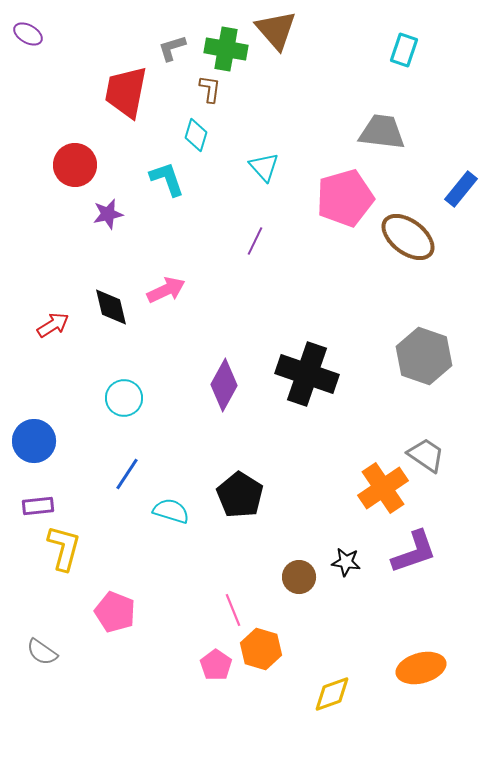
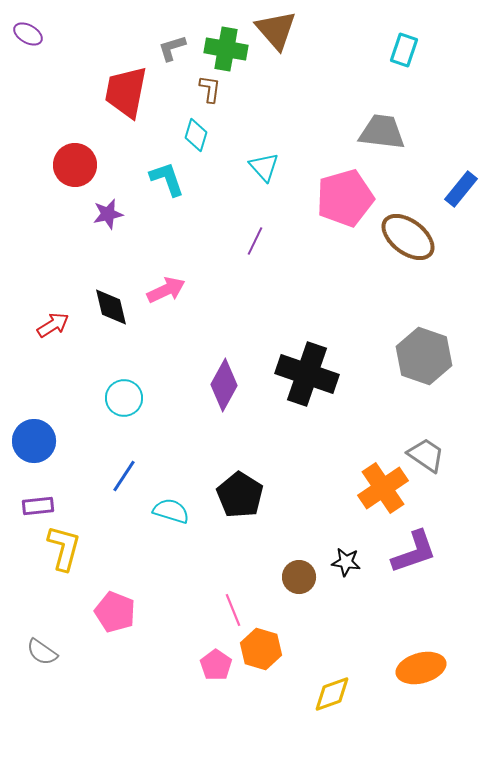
blue line at (127, 474): moved 3 px left, 2 px down
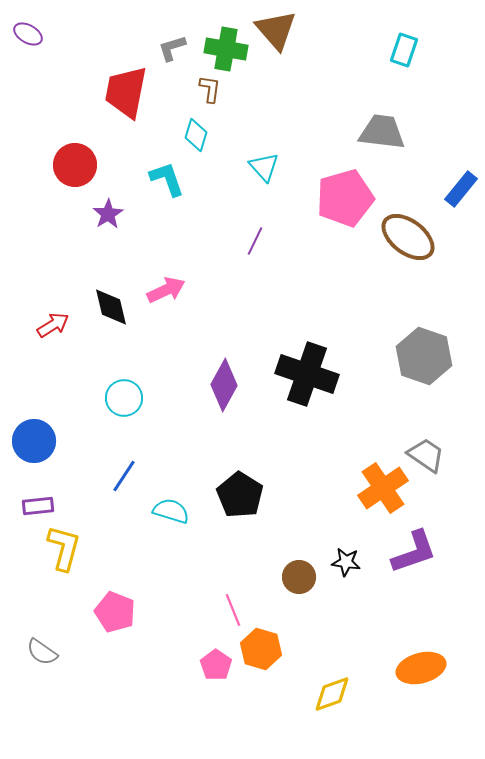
purple star at (108, 214): rotated 20 degrees counterclockwise
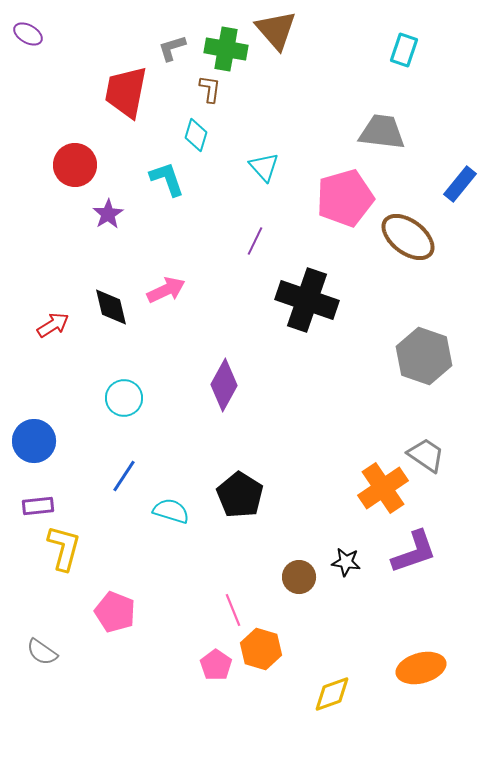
blue rectangle at (461, 189): moved 1 px left, 5 px up
black cross at (307, 374): moved 74 px up
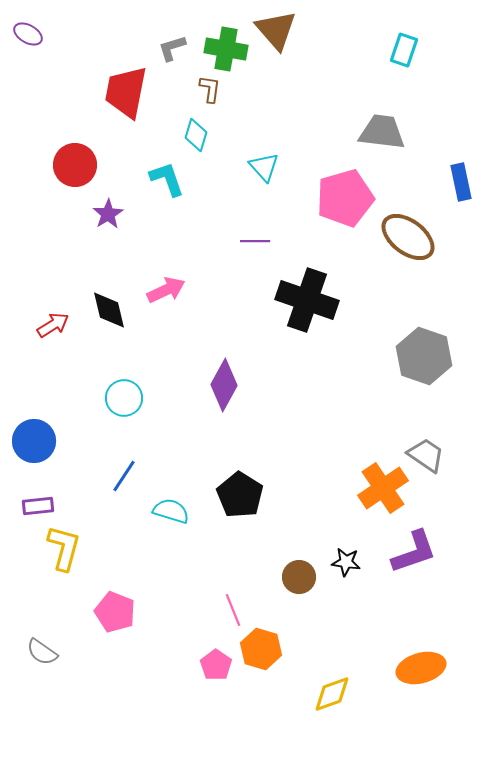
blue rectangle at (460, 184): moved 1 px right, 2 px up; rotated 51 degrees counterclockwise
purple line at (255, 241): rotated 64 degrees clockwise
black diamond at (111, 307): moved 2 px left, 3 px down
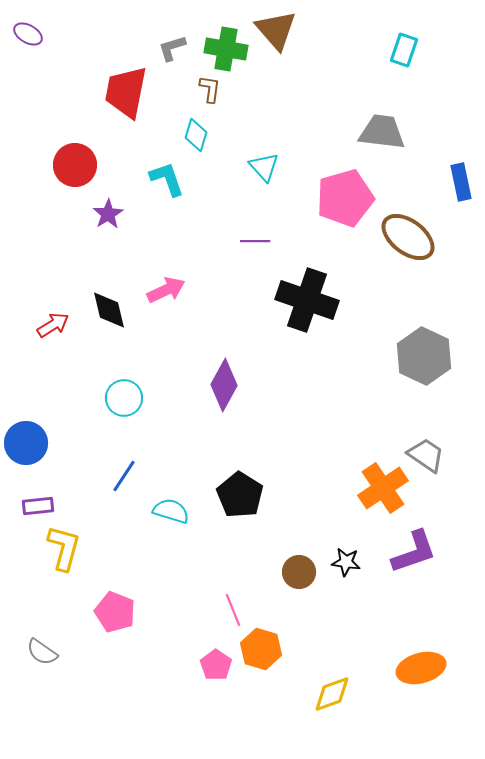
gray hexagon at (424, 356): rotated 6 degrees clockwise
blue circle at (34, 441): moved 8 px left, 2 px down
brown circle at (299, 577): moved 5 px up
